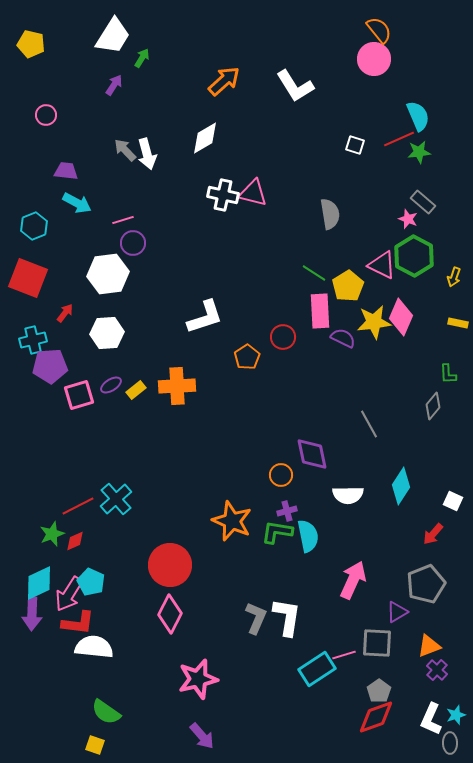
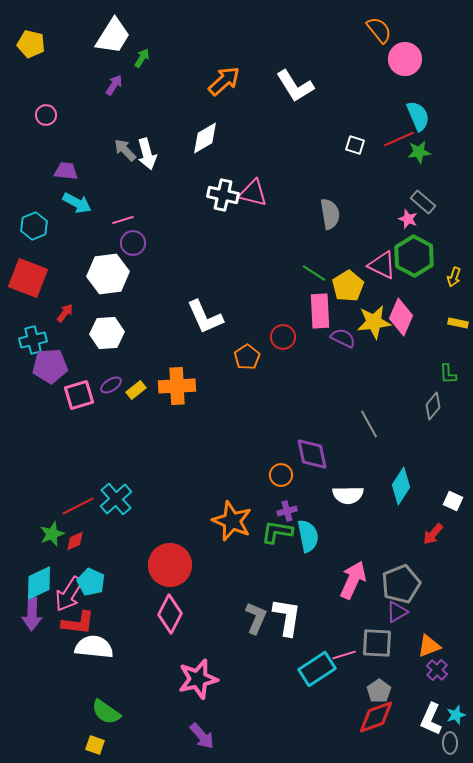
pink circle at (374, 59): moved 31 px right
white L-shape at (205, 317): rotated 84 degrees clockwise
gray pentagon at (426, 584): moved 25 px left
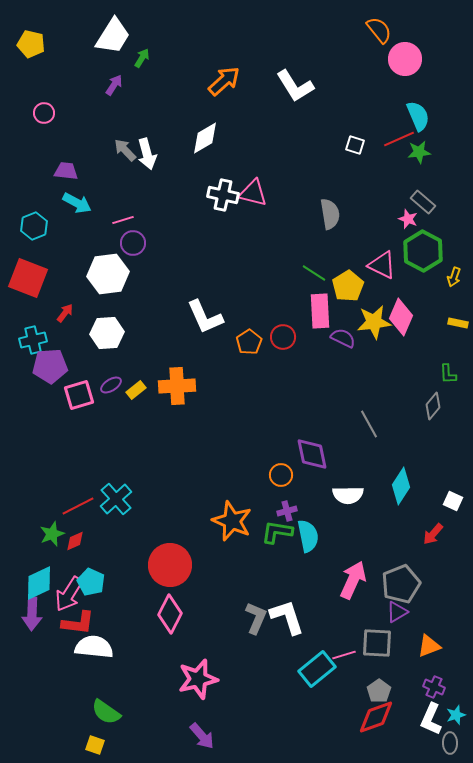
pink circle at (46, 115): moved 2 px left, 2 px up
green hexagon at (414, 256): moved 9 px right, 5 px up
orange pentagon at (247, 357): moved 2 px right, 15 px up
white L-shape at (287, 617): rotated 27 degrees counterclockwise
cyan rectangle at (317, 669): rotated 6 degrees counterclockwise
purple cross at (437, 670): moved 3 px left, 17 px down; rotated 20 degrees counterclockwise
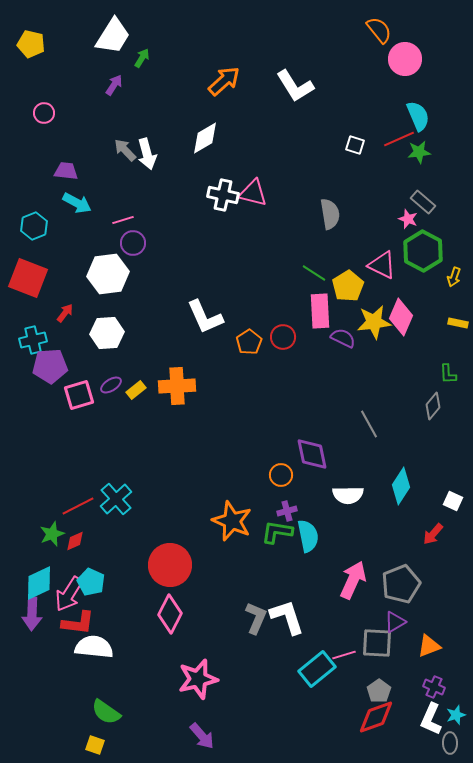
purple triangle at (397, 612): moved 2 px left, 10 px down
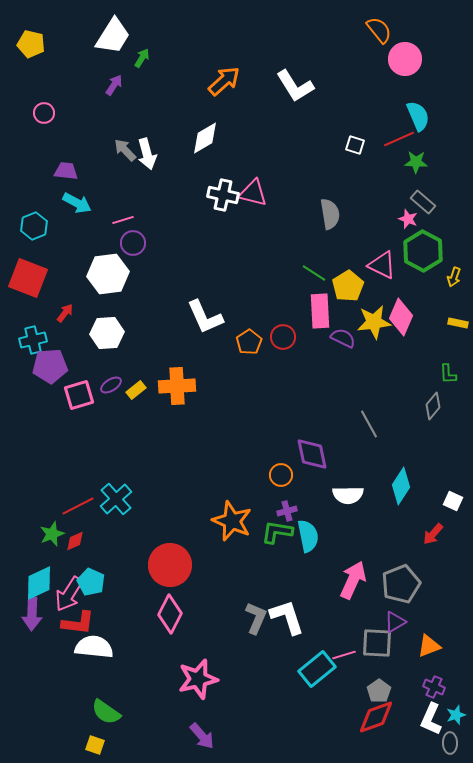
green star at (419, 152): moved 3 px left, 10 px down; rotated 10 degrees clockwise
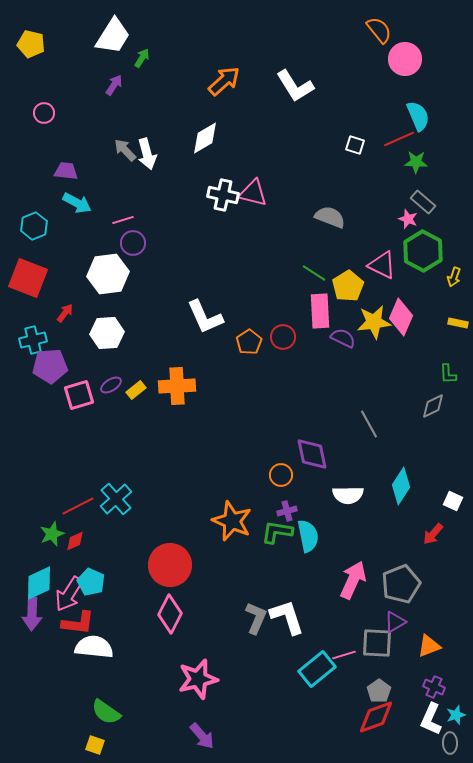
gray semicircle at (330, 214): moved 3 px down; rotated 60 degrees counterclockwise
gray diamond at (433, 406): rotated 24 degrees clockwise
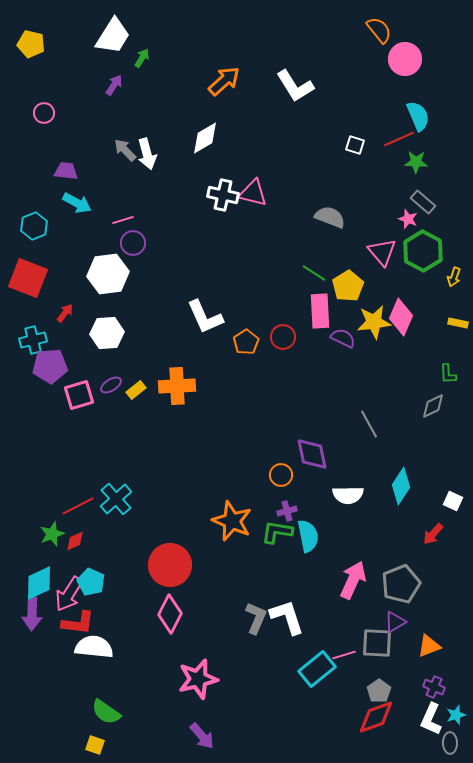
pink triangle at (382, 265): moved 13 px up; rotated 24 degrees clockwise
orange pentagon at (249, 342): moved 3 px left
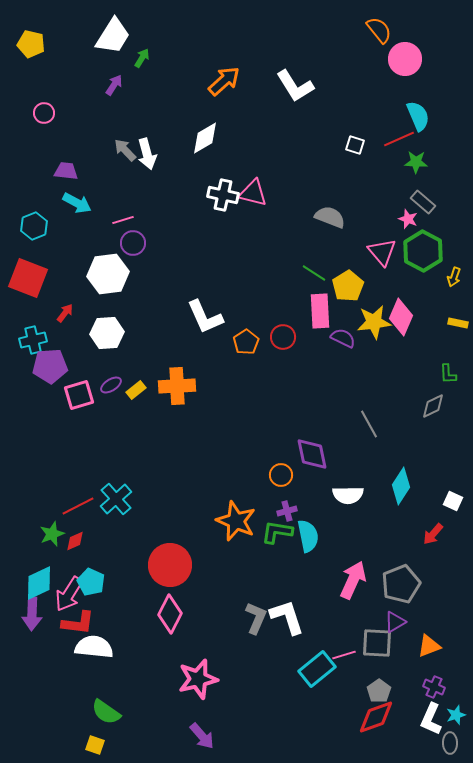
orange star at (232, 521): moved 4 px right
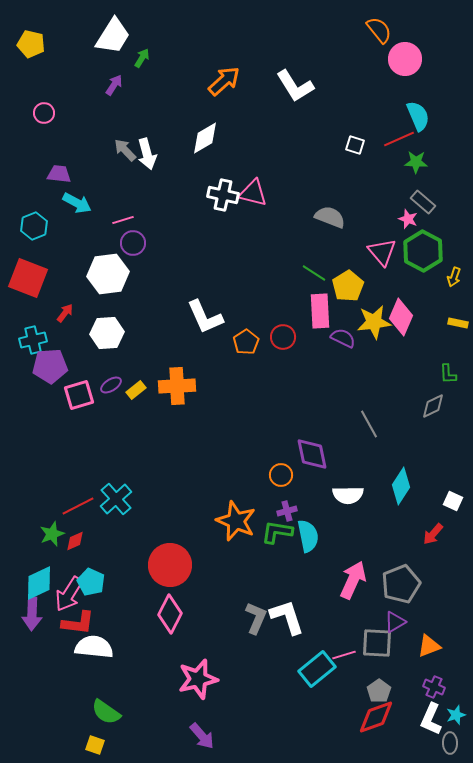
purple trapezoid at (66, 171): moved 7 px left, 3 px down
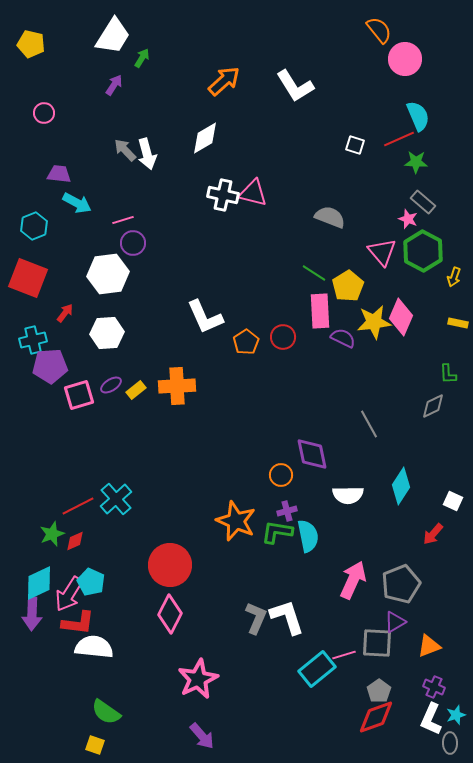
pink star at (198, 679): rotated 12 degrees counterclockwise
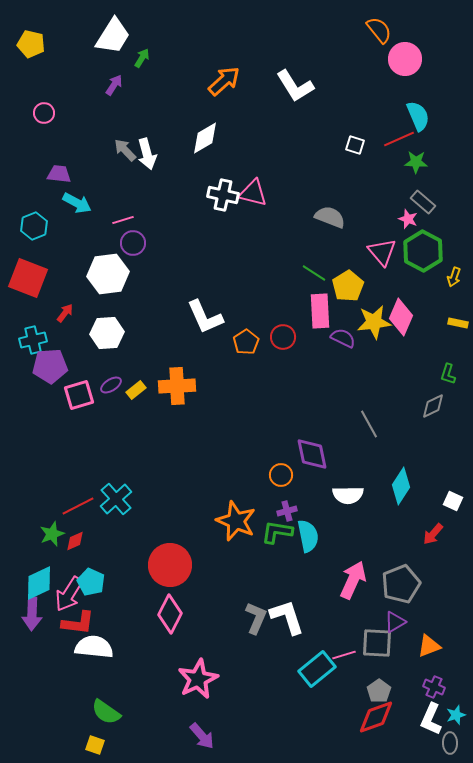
green L-shape at (448, 374): rotated 20 degrees clockwise
